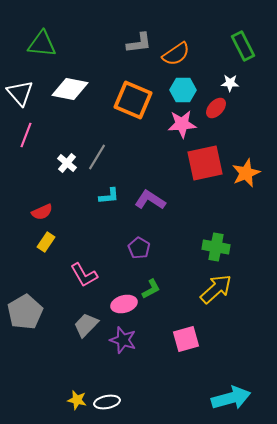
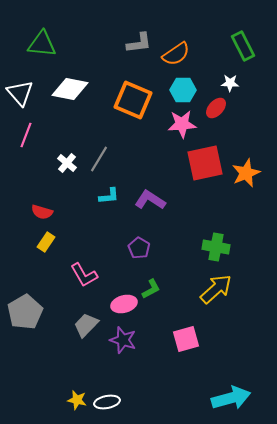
gray line: moved 2 px right, 2 px down
red semicircle: rotated 40 degrees clockwise
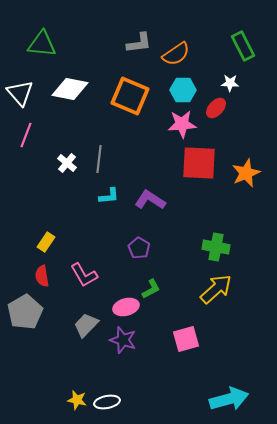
orange square: moved 3 px left, 4 px up
gray line: rotated 24 degrees counterclockwise
red square: moved 6 px left; rotated 15 degrees clockwise
red semicircle: moved 64 px down; rotated 65 degrees clockwise
pink ellipse: moved 2 px right, 3 px down
cyan arrow: moved 2 px left, 1 px down
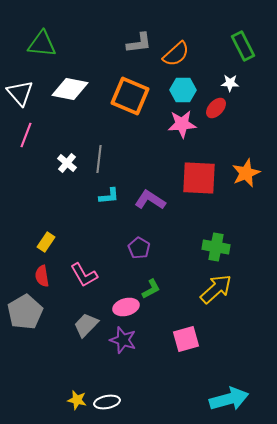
orange semicircle: rotated 8 degrees counterclockwise
red square: moved 15 px down
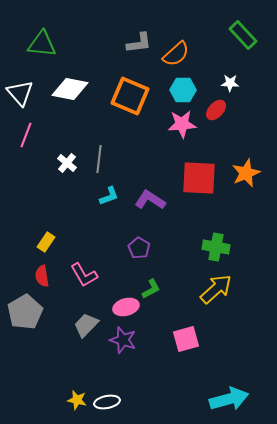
green rectangle: moved 11 px up; rotated 16 degrees counterclockwise
red ellipse: moved 2 px down
cyan L-shape: rotated 15 degrees counterclockwise
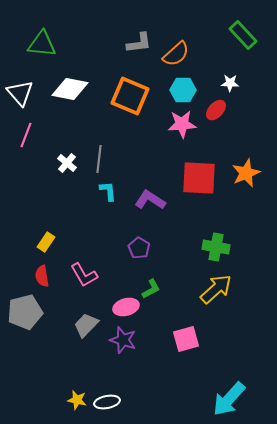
cyan L-shape: moved 1 px left, 5 px up; rotated 75 degrees counterclockwise
gray pentagon: rotated 16 degrees clockwise
cyan arrow: rotated 147 degrees clockwise
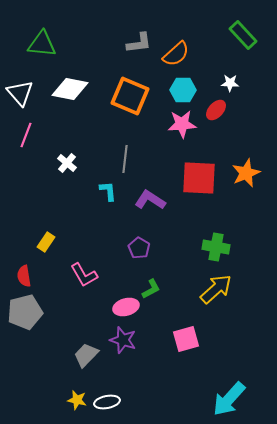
gray line: moved 26 px right
red semicircle: moved 18 px left
gray trapezoid: moved 30 px down
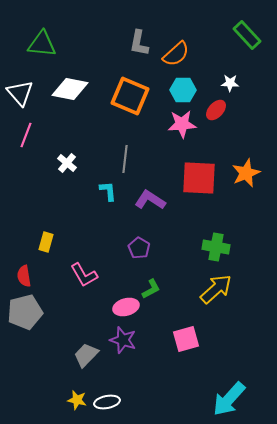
green rectangle: moved 4 px right
gray L-shape: rotated 108 degrees clockwise
yellow rectangle: rotated 18 degrees counterclockwise
